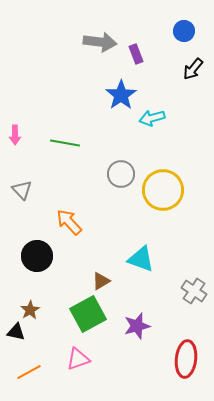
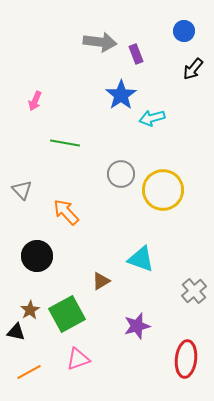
pink arrow: moved 20 px right, 34 px up; rotated 24 degrees clockwise
orange arrow: moved 3 px left, 10 px up
gray cross: rotated 15 degrees clockwise
green square: moved 21 px left
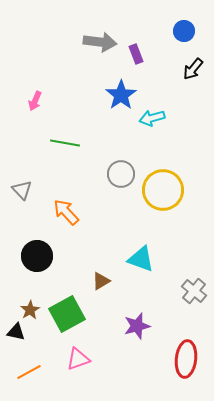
gray cross: rotated 10 degrees counterclockwise
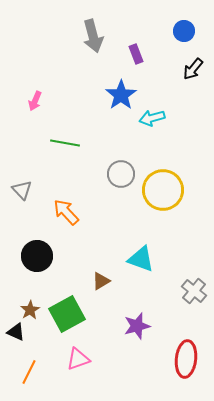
gray arrow: moved 7 px left, 6 px up; rotated 68 degrees clockwise
black triangle: rotated 12 degrees clockwise
orange line: rotated 35 degrees counterclockwise
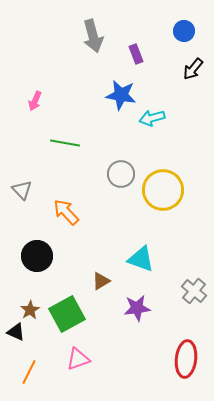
blue star: rotated 28 degrees counterclockwise
purple star: moved 18 px up; rotated 8 degrees clockwise
